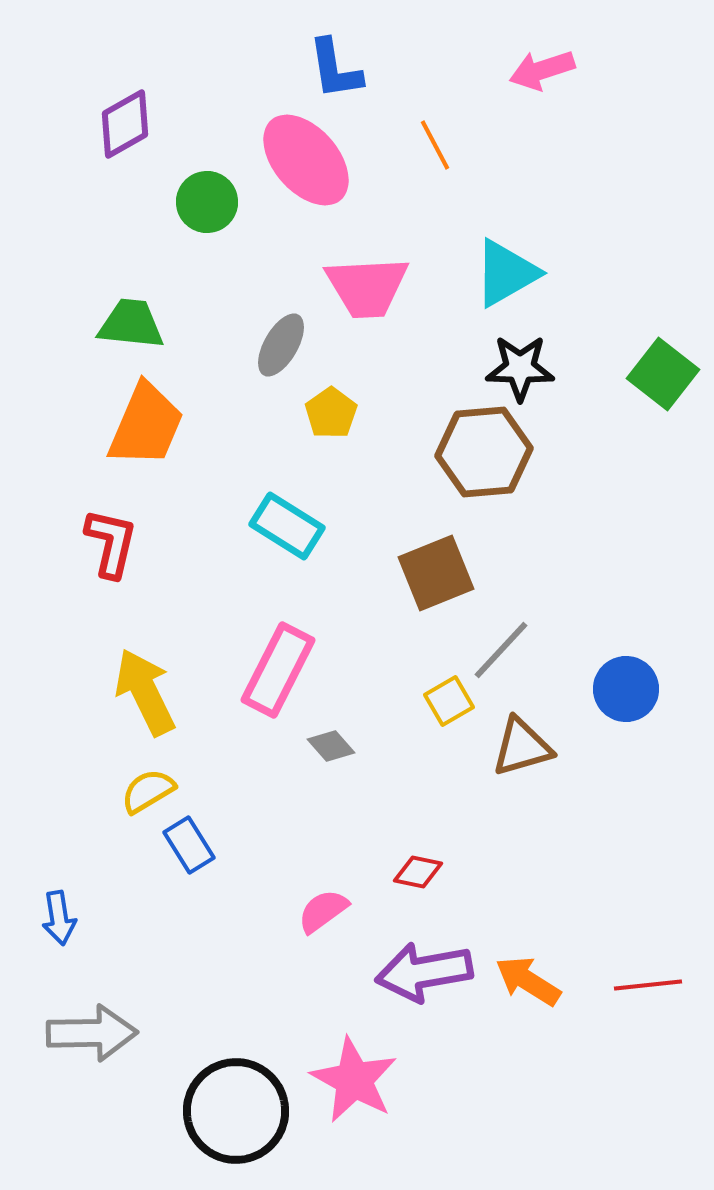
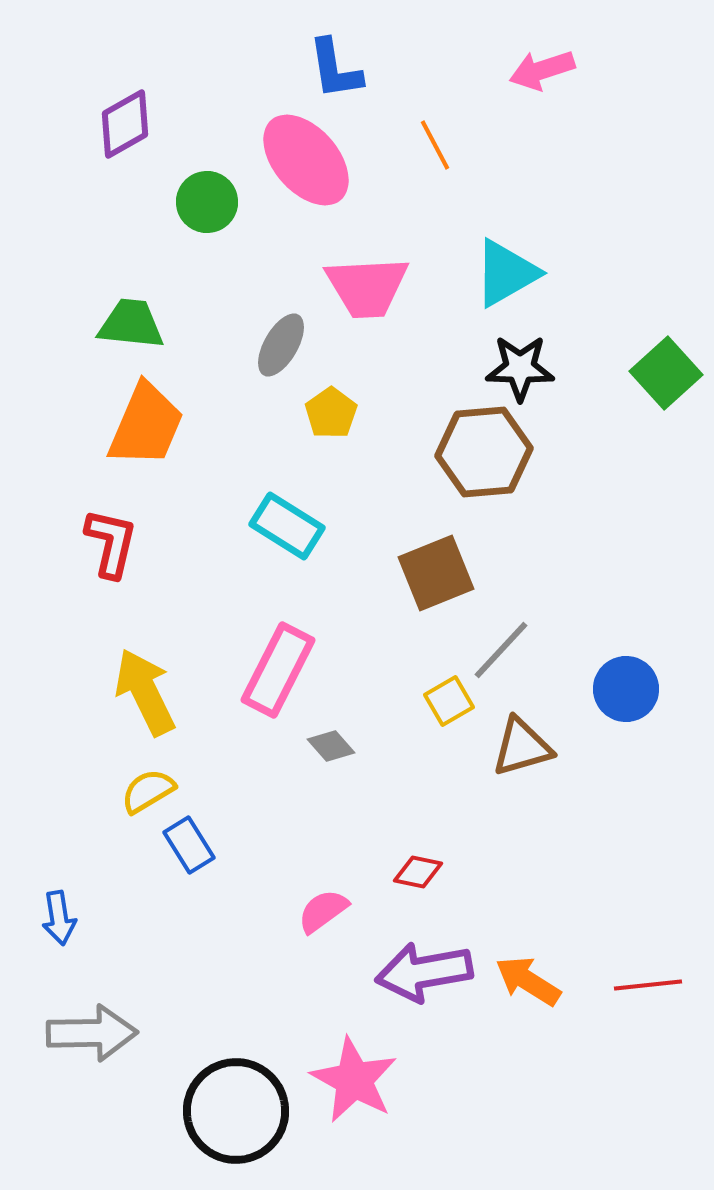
green square: moved 3 px right, 1 px up; rotated 10 degrees clockwise
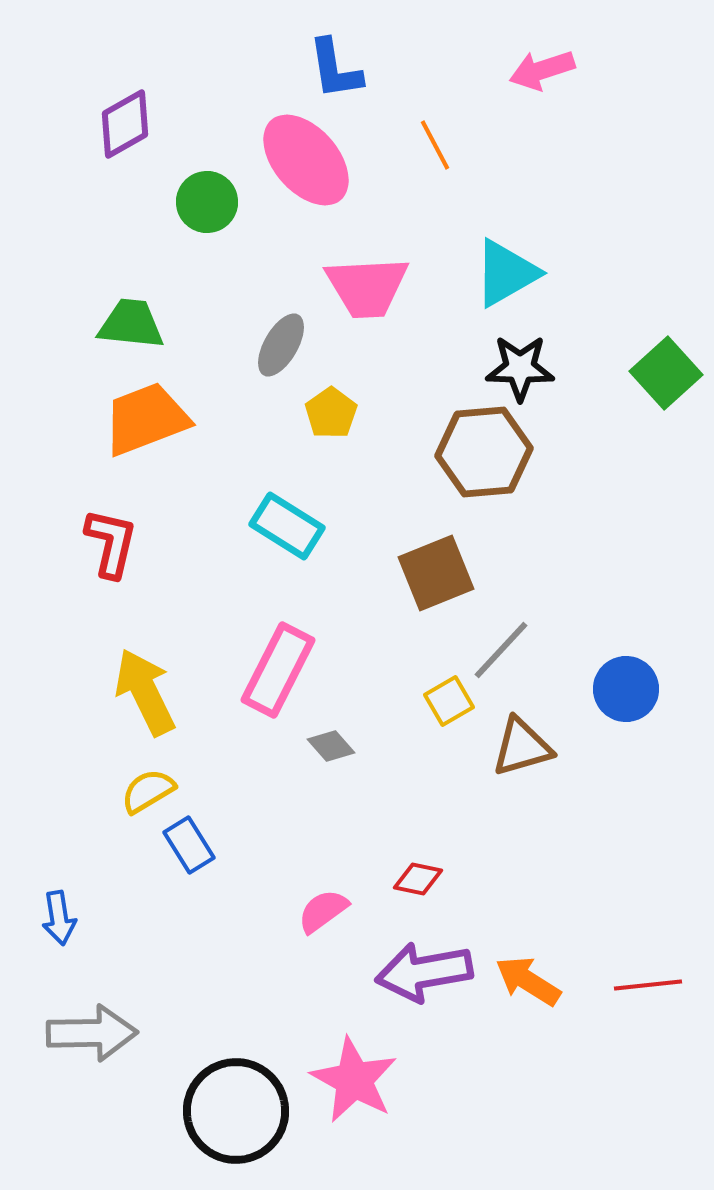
orange trapezoid: moved 6 px up; rotated 134 degrees counterclockwise
red diamond: moved 7 px down
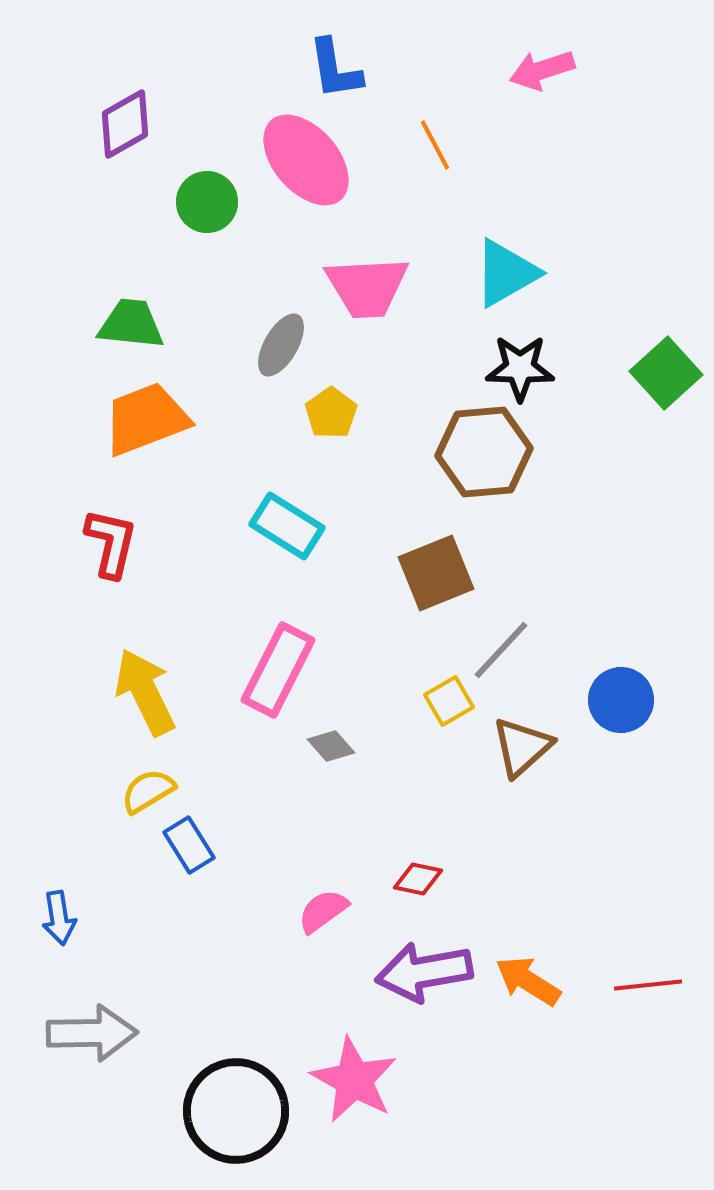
blue circle: moved 5 px left, 11 px down
brown triangle: rotated 26 degrees counterclockwise
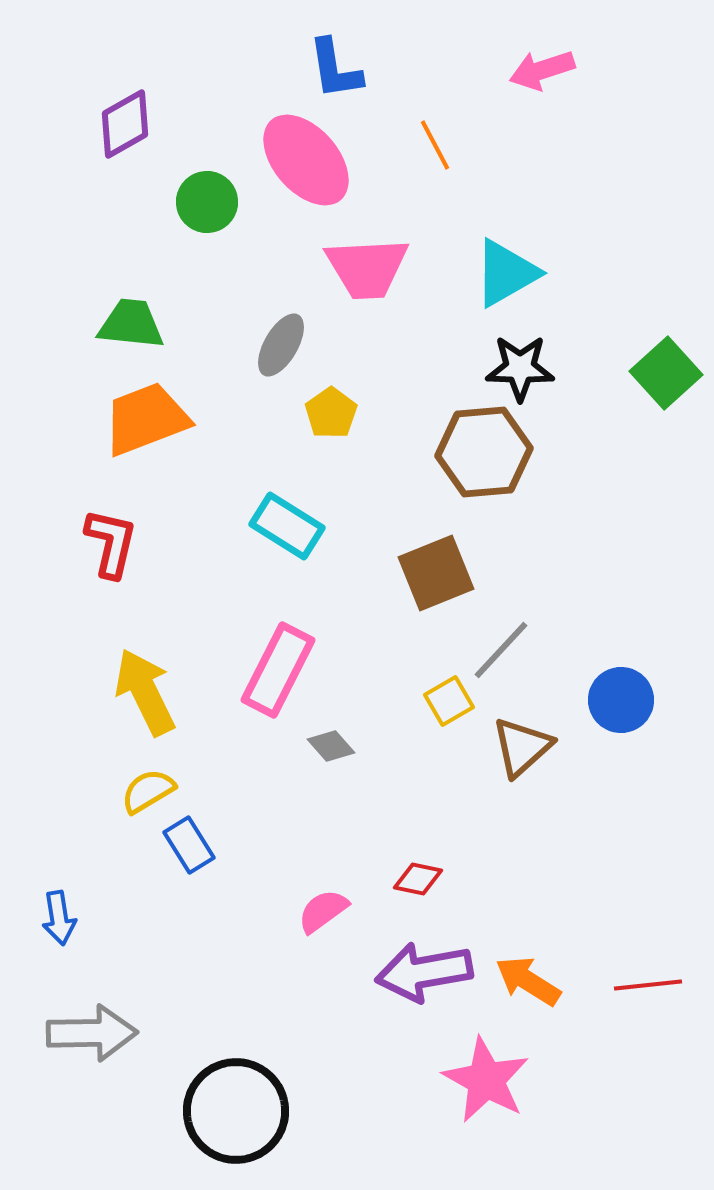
pink trapezoid: moved 19 px up
pink star: moved 132 px right
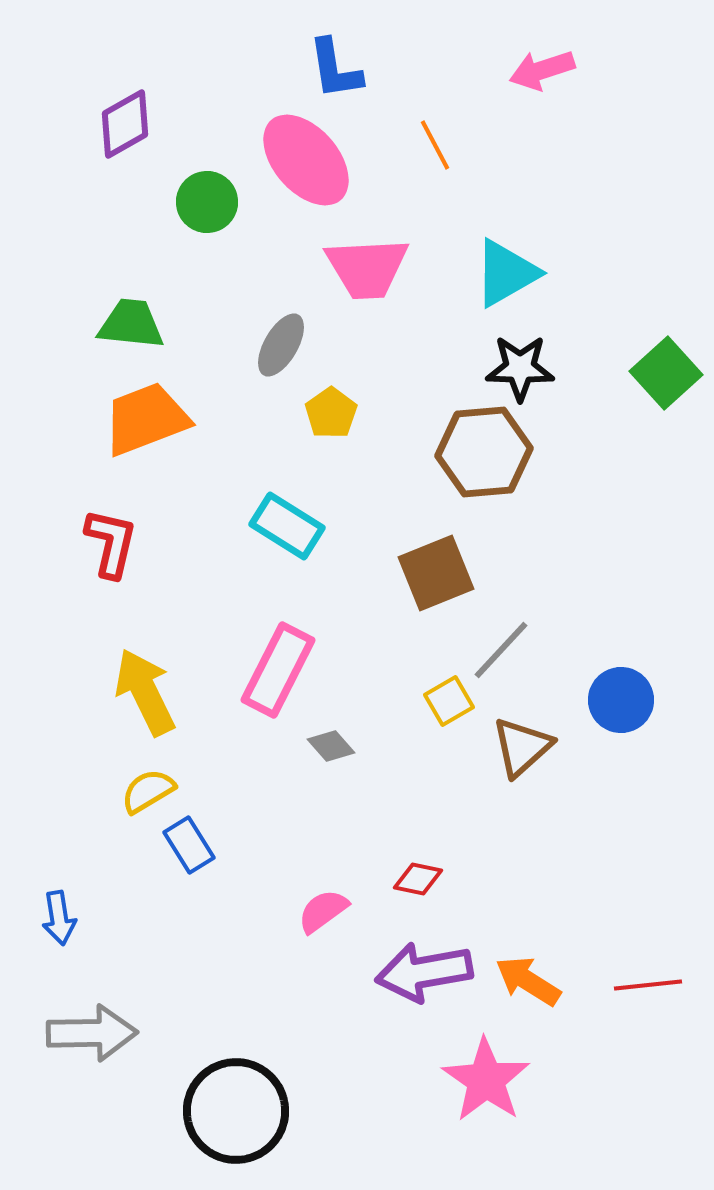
pink star: rotated 6 degrees clockwise
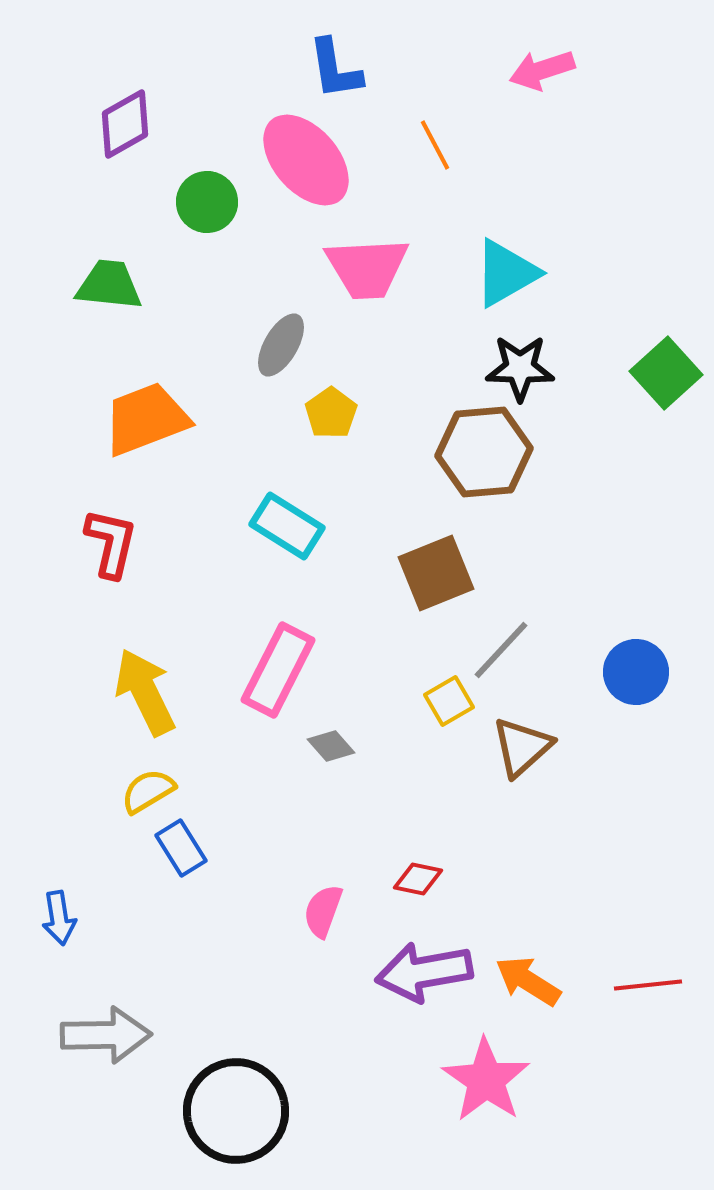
green trapezoid: moved 22 px left, 39 px up
blue circle: moved 15 px right, 28 px up
blue rectangle: moved 8 px left, 3 px down
pink semicircle: rotated 34 degrees counterclockwise
gray arrow: moved 14 px right, 2 px down
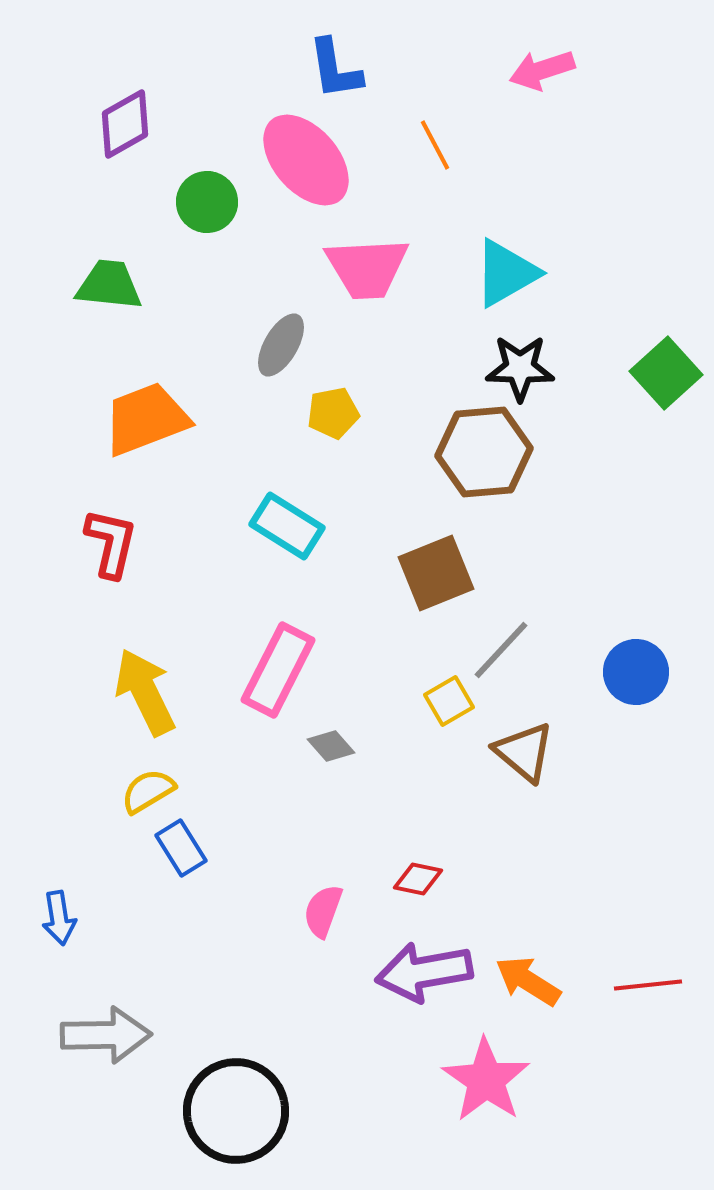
yellow pentagon: moved 2 px right; rotated 24 degrees clockwise
brown triangle: moved 2 px right, 5 px down; rotated 38 degrees counterclockwise
